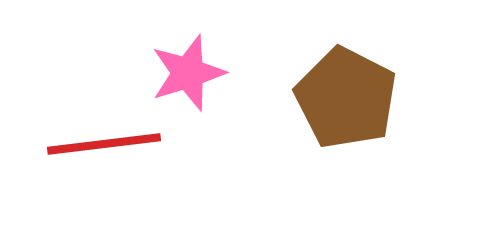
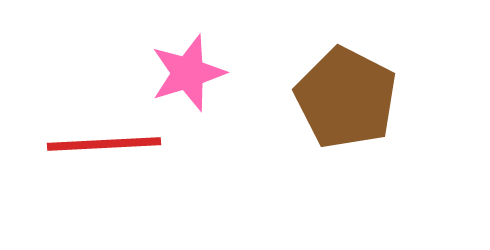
red line: rotated 4 degrees clockwise
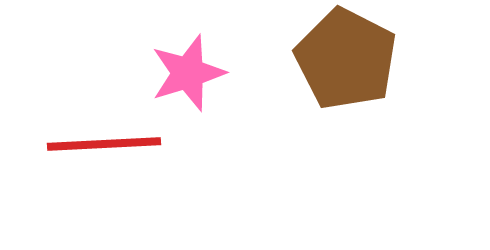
brown pentagon: moved 39 px up
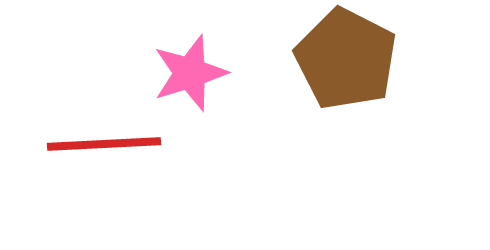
pink star: moved 2 px right
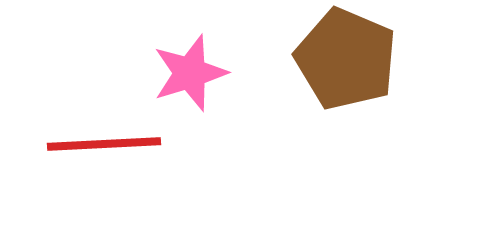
brown pentagon: rotated 4 degrees counterclockwise
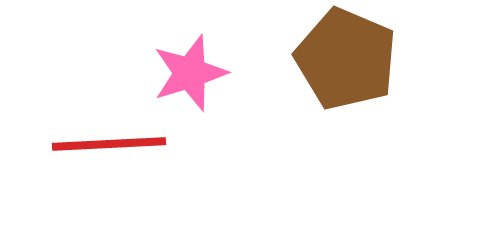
red line: moved 5 px right
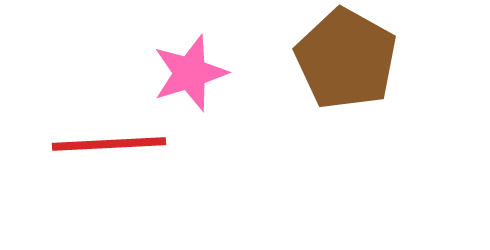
brown pentagon: rotated 6 degrees clockwise
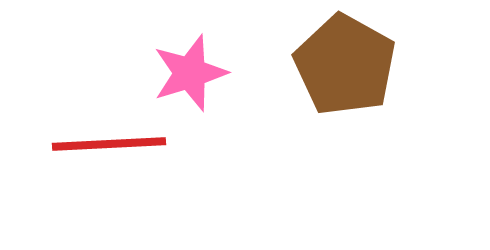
brown pentagon: moved 1 px left, 6 px down
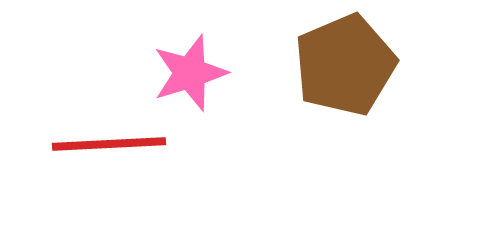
brown pentagon: rotated 20 degrees clockwise
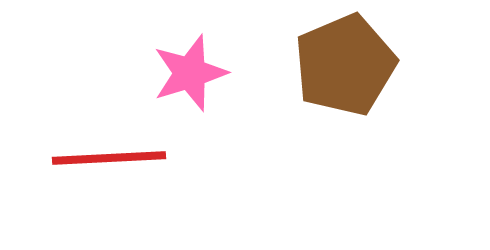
red line: moved 14 px down
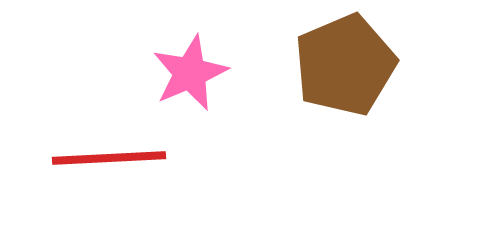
pink star: rotated 6 degrees counterclockwise
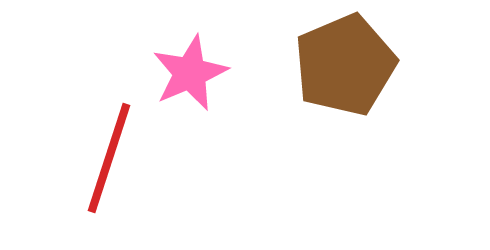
red line: rotated 69 degrees counterclockwise
